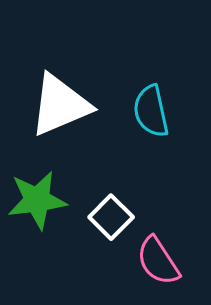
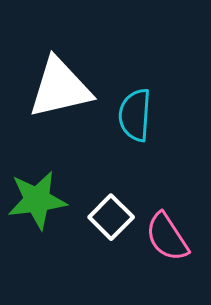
white triangle: moved 17 px up; rotated 10 degrees clockwise
cyan semicircle: moved 16 px left, 4 px down; rotated 16 degrees clockwise
pink semicircle: moved 9 px right, 24 px up
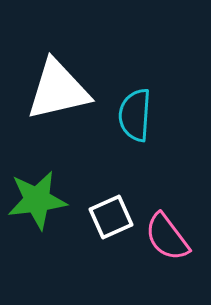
white triangle: moved 2 px left, 2 px down
white square: rotated 21 degrees clockwise
pink semicircle: rotated 4 degrees counterclockwise
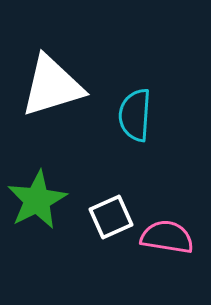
white triangle: moved 6 px left, 4 px up; rotated 4 degrees counterclockwise
green star: rotated 20 degrees counterclockwise
pink semicircle: rotated 136 degrees clockwise
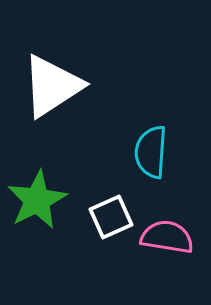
white triangle: rotated 16 degrees counterclockwise
cyan semicircle: moved 16 px right, 37 px down
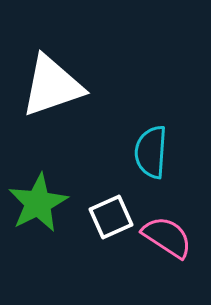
white triangle: rotated 14 degrees clockwise
green star: moved 1 px right, 3 px down
pink semicircle: rotated 24 degrees clockwise
